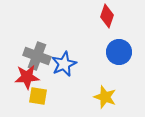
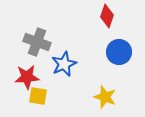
gray cross: moved 14 px up
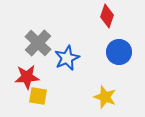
gray cross: moved 1 px right, 1 px down; rotated 24 degrees clockwise
blue star: moved 3 px right, 6 px up
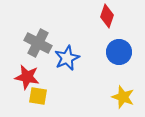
gray cross: rotated 16 degrees counterclockwise
red star: rotated 15 degrees clockwise
yellow star: moved 18 px right
